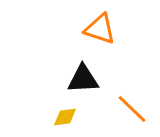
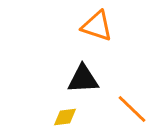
orange triangle: moved 3 px left, 3 px up
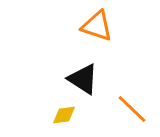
black triangle: rotated 36 degrees clockwise
yellow diamond: moved 1 px left, 2 px up
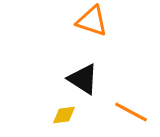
orange triangle: moved 5 px left, 5 px up
orange line: moved 1 px left, 3 px down; rotated 16 degrees counterclockwise
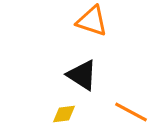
black triangle: moved 1 px left, 4 px up
yellow diamond: moved 1 px up
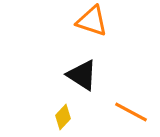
yellow diamond: moved 1 px left, 3 px down; rotated 40 degrees counterclockwise
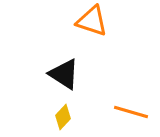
black triangle: moved 18 px left, 1 px up
orange line: rotated 12 degrees counterclockwise
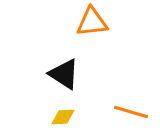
orange triangle: moved 1 px down; rotated 24 degrees counterclockwise
yellow diamond: rotated 45 degrees clockwise
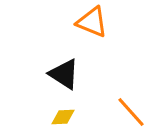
orange triangle: rotated 28 degrees clockwise
orange line: rotated 32 degrees clockwise
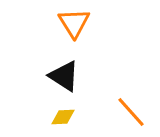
orange triangle: moved 18 px left, 1 px down; rotated 36 degrees clockwise
black triangle: moved 2 px down
